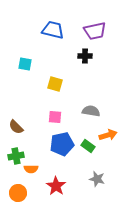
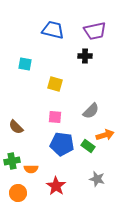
gray semicircle: rotated 126 degrees clockwise
orange arrow: moved 3 px left
blue pentagon: rotated 20 degrees clockwise
green cross: moved 4 px left, 5 px down
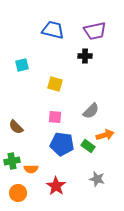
cyan square: moved 3 px left, 1 px down; rotated 24 degrees counterclockwise
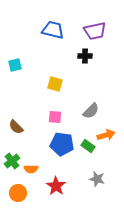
cyan square: moved 7 px left
orange arrow: moved 1 px right
green cross: rotated 28 degrees counterclockwise
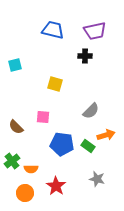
pink square: moved 12 px left
orange circle: moved 7 px right
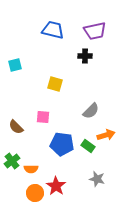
orange circle: moved 10 px right
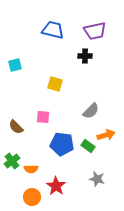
orange circle: moved 3 px left, 4 px down
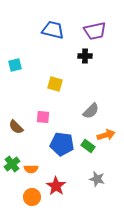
green cross: moved 3 px down
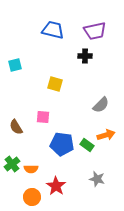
gray semicircle: moved 10 px right, 6 px up
brown semicircle: rotated 14 degrees clockwise
green rectangle: moved 1 px left, 1 px up
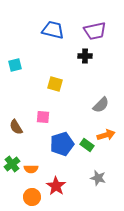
blue pentagon: rotated 25 degrees counterclockwise
gray star: moved 1 px right, 1 px up
